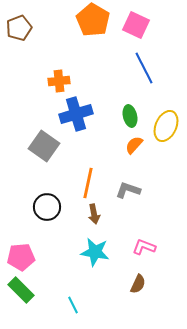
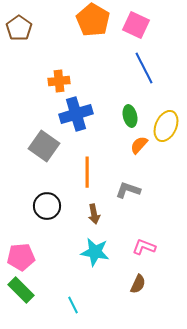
brown pentagon: rotated 15 degrees counterclockwise
orange semicircle: moved 5 px right
orange line: moved 1 px left, 11 px up; rotated 12 degrees counterclockwise
black circle: moved 1 px up
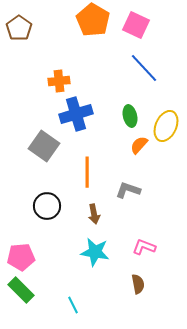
blue line: rotated 16 degrees counterclockwise
brown semicircle: rotated 36 degrees counterclockwise
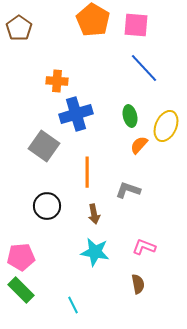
pink square: rotated 20 degrees counterclockwise
orange cross: moved 2 px left; rotated 10 degrees clockwise
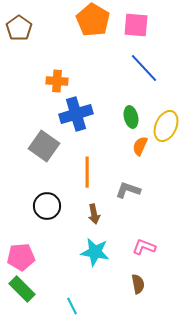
green ellipse: moved 1 px right, 1 px down
orange semicircle: moved 1 px right, 1 px down; rotated 18 degrees counterclockwise
green rectangle: moved 1 px right, 1 px up
cyan line: moved 1 px left, 1 px down
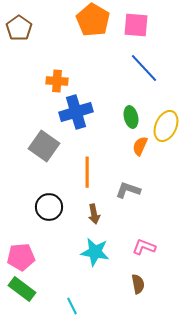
blue cross: moved 2 px up
black circle: moved 2 px right, 1 px down
green rectangle: rotated 8 degrees counterclockwise
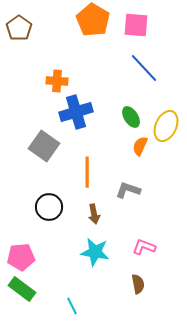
green ellipse: rotated 20 degrees counterclockwise
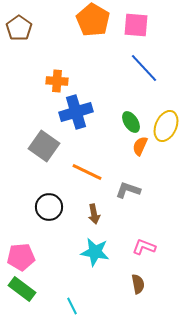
green ellipse: moved 5 px down
orange line: rotated 64 degrees counterclockwise
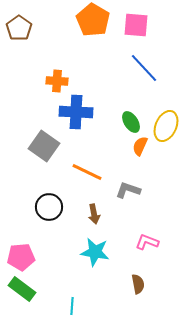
blue cross: rotated 20 degrees clockwise
pink L-shape: moved 3 px right, 5 px up
cyan line: rotated 30 degrees clockwise
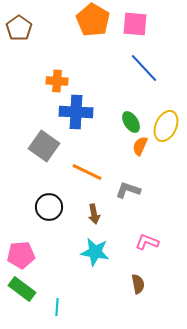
pink square: moved 1 px left, 1 px up
pink pentagon: moved 2 px up
cyan line: moved 15 px left, 1 px down
